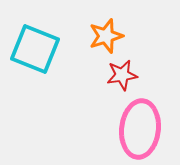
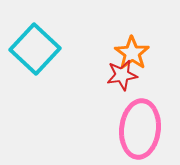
orange star: moved 26 px right, 17 px down; rotated 20 degrees counterclockwise
cyan square: rotated 21 degrees clockwise
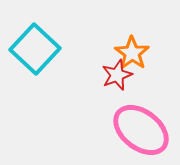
red star: moved 5 px left; rotated 12 degrees counterclockwise
pink ellipse: moved 1 px right, 1 px down; rotated 58 degrees counterclockwise
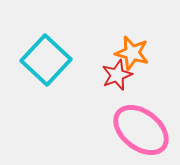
cyan square: moved 11 px right, 11 px down
orange star: rotated 20 degrees counterclockwise
